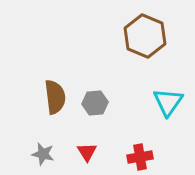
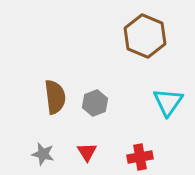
gray hexagon: rotated 15 degrees counterclockwise
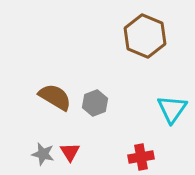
brown semicircle: rotated 52 degrees counterclockwise
cyan triangle: moved 4 px right, 7 px down
red triangle: moved 17 px left
red cross: moved 1 px right
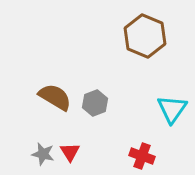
red cross: moved 1 px right, 1 px up; rotated 30 degrees clockwise
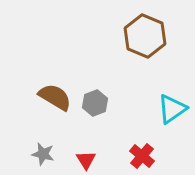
cyan triangle: rotated 20 degrees clockwise
red triangle: moved 16 px right, 8 px down
red cross: rotated 20 degrees clockwise
